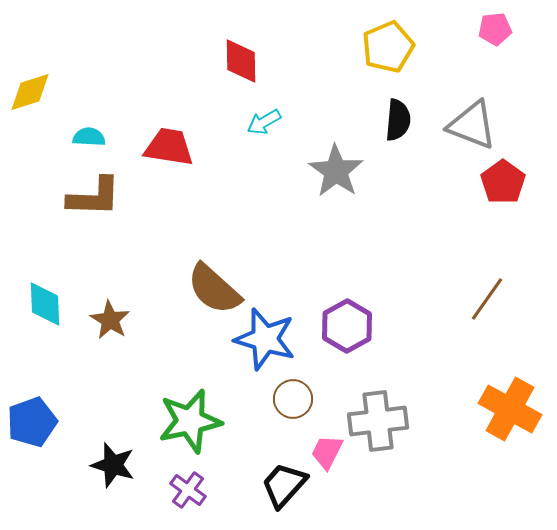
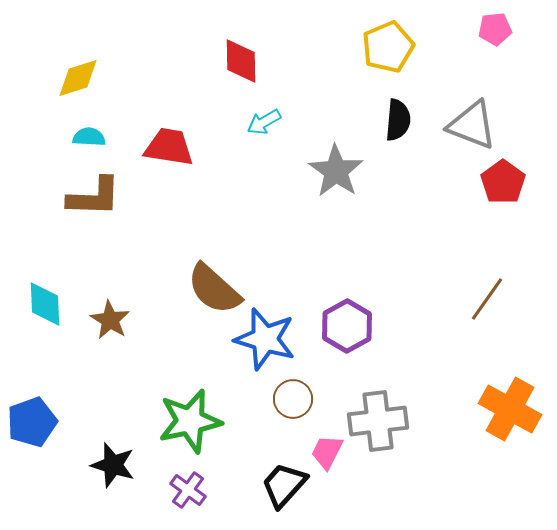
yellow diamond: moved 48 px right, 14 px up
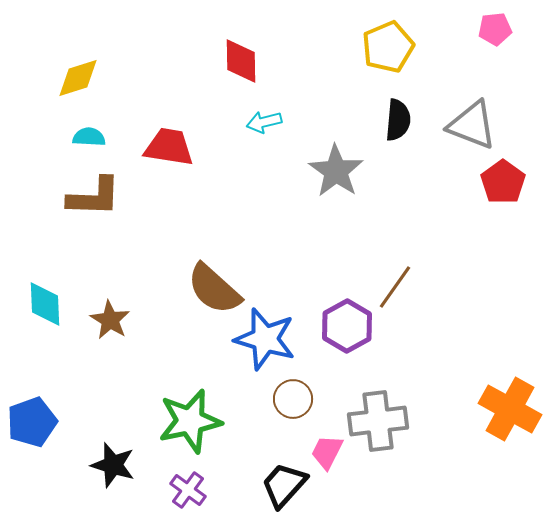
cyan arrow: rotated 16 degrees clockwise
brown line: moved 92 px left, 12 px up
